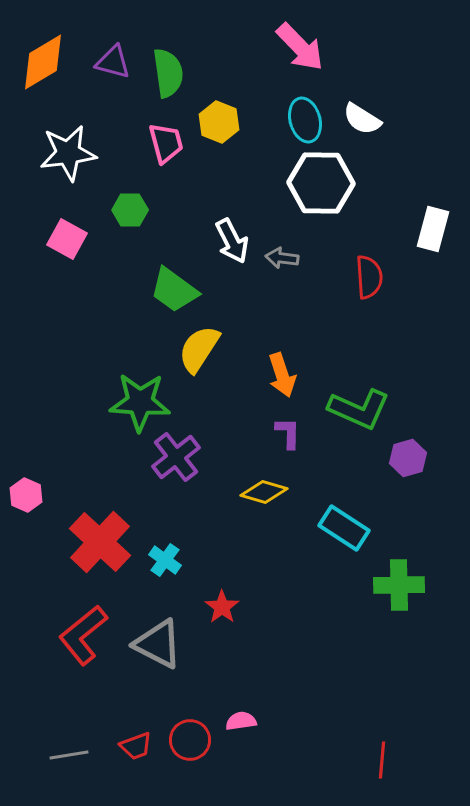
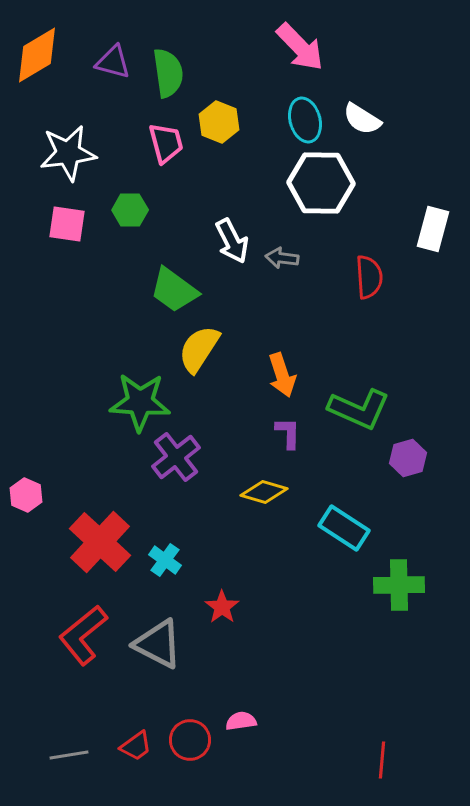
orange diamond: moved 6 px left, 7 px up
pink square: moved 15 px up; rotated 21 degrees counterclockwise
red trapezoid: rotated 16 degrees counterclockwise
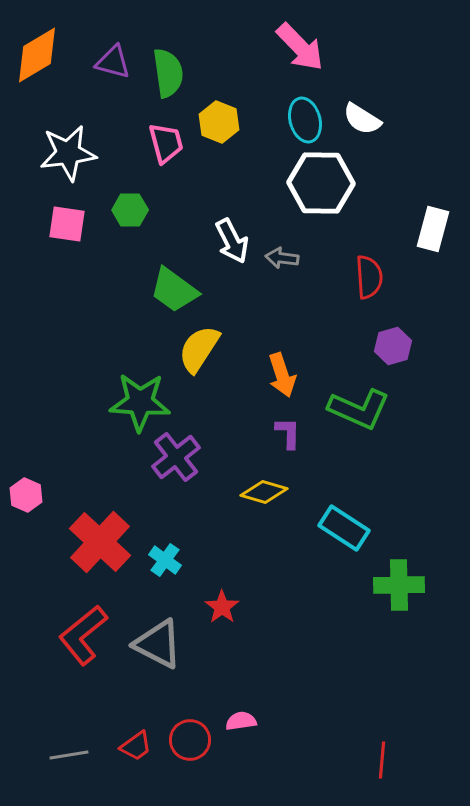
purple hexagon: moved 15 px left, 112 px up
